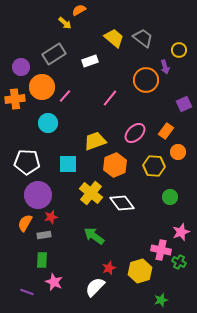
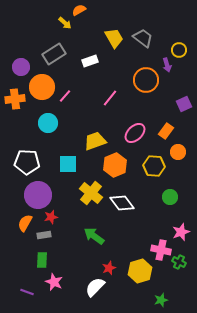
yellow trapezoid at (114, 38): rotated 20 degrees clockwise
purple arrow at (165, 67): moved 2 px right, 2 px up
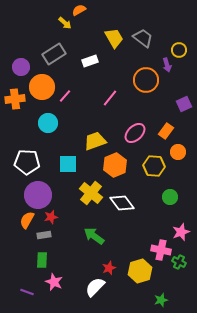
orange semicircle at (25, 223): moved 2 px right, 3 px up
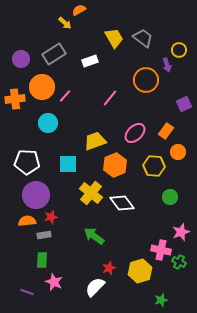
purple circle at (21, 67): moved 8 px up
purple circle at (38, 195): moved 2 px left
orange semicircle at (27, 220): moved 1 px down; rotated 54 degrees clockwise
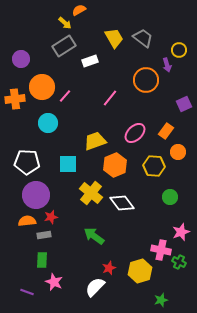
gray rectangle at (54, 54): moved 10 px right, 8 px up
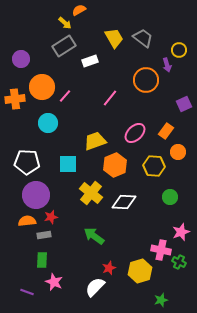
white diamond at (122, 203): moved 2 px right, 1 px up; rotated 50 degrees counterclockwise
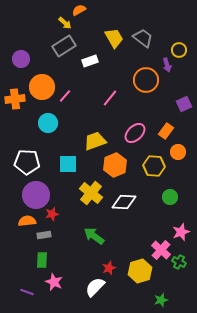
red star at (51, 217): moved 1 px right, 3 px up
pink cross at (161, 250): rotated 30 degrees clockwise
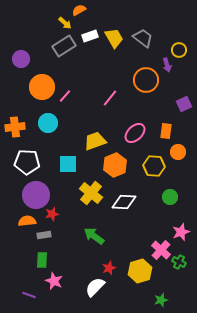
white rectangle at (90, 61): moved 25 px up
orange cross at (15, 99): moved 28 px down
orange rectangle at (166, 131): rotated 28 degrees counterclockwise
pink star at (54, 282): moved 1 px up
purple line at (27, 292): moved 2 px right, 3 px down
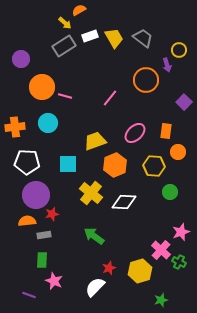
pink line at (65, 96): rotated 64 degrees clockwise
purple square at (184, 104): moved 2 px up; rotated 21 degrees counterclockwise
green circle at (170, 197): moved 5 px up
